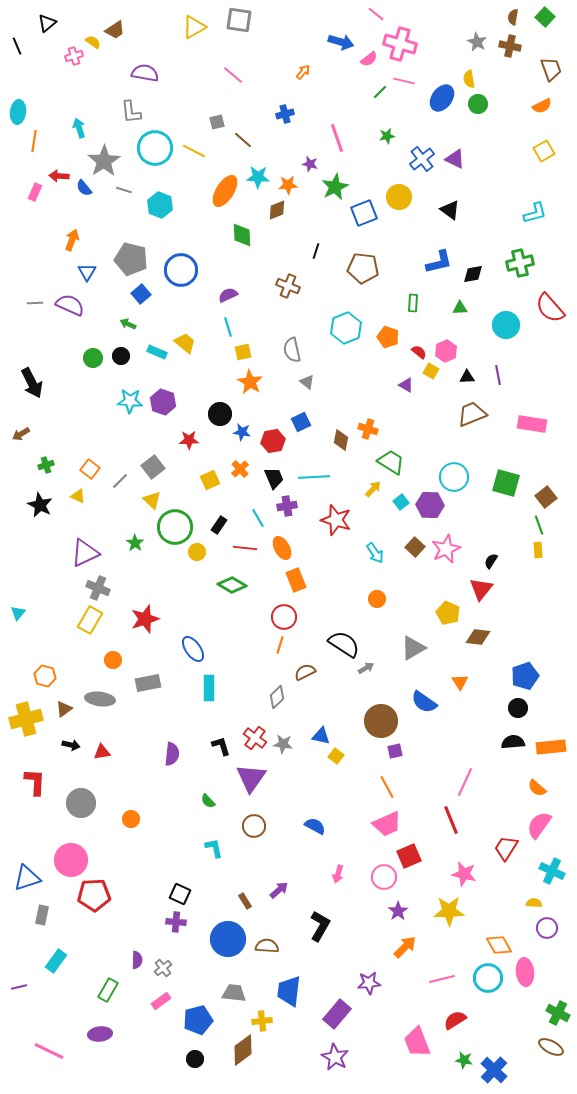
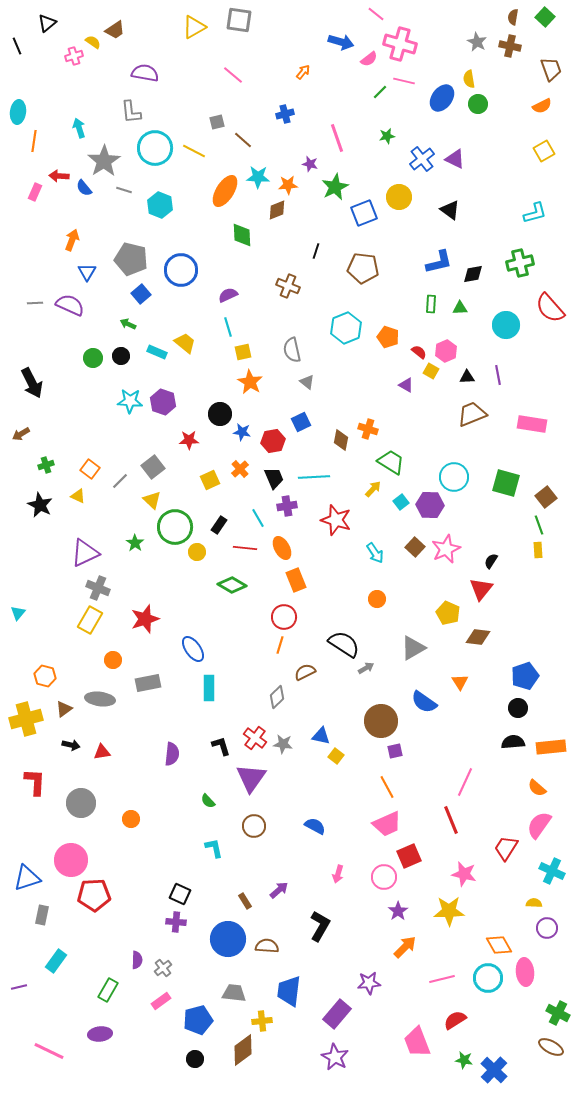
green rectangle at (413, 303): moved 18 px right, 1 px down
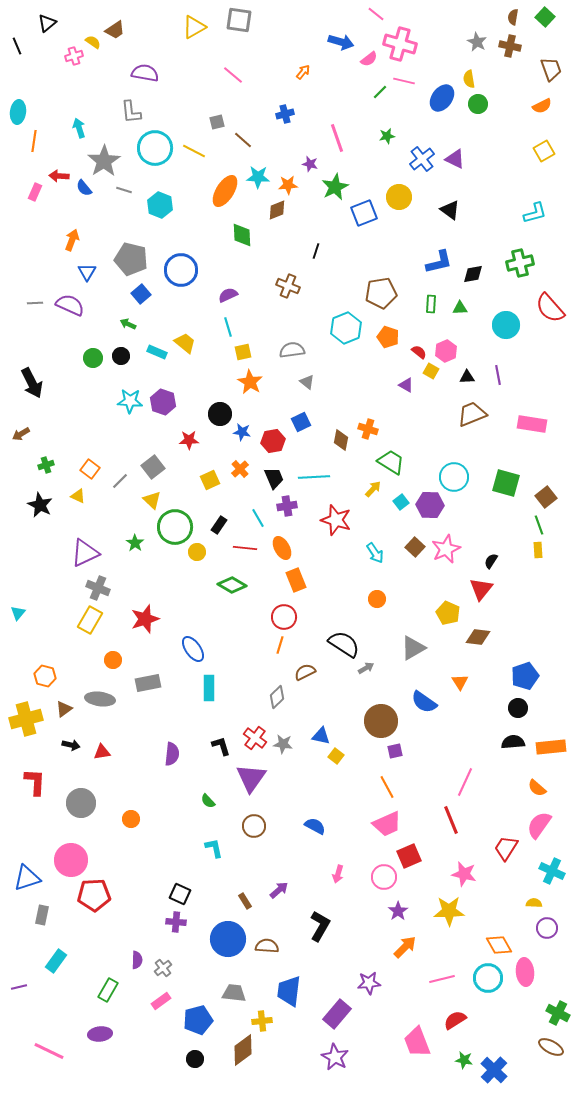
brown pentagon at (363, 268): moved 18 px right, 25 px down; rotated 16 degrees counterclockwise
gray semicircle at (292, 350): rotated 95 degrees clockwise
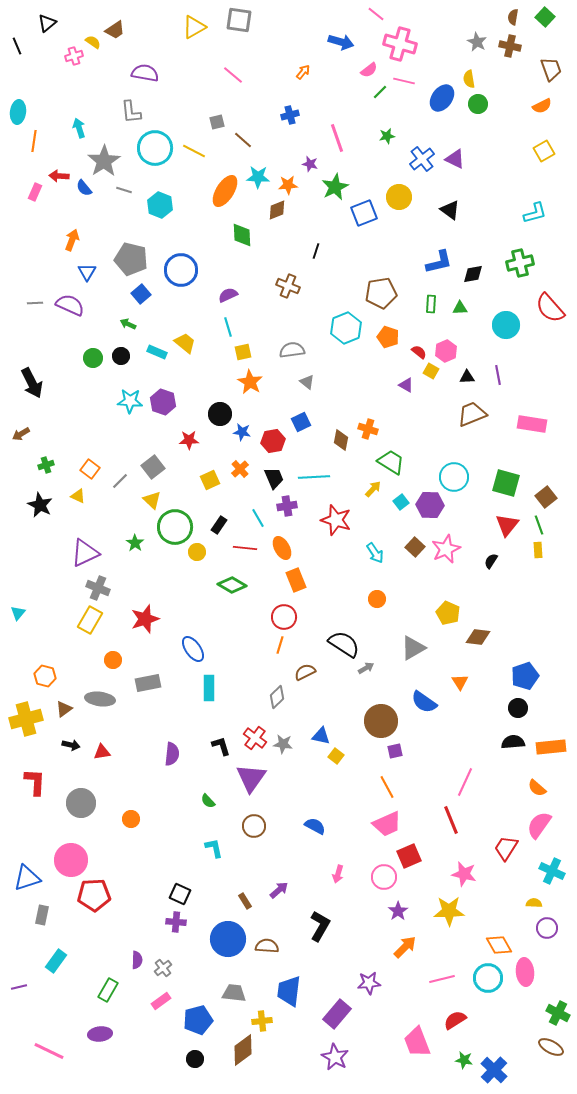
pink semicircle at (369, 59): moved 11 px down
blue cross at (285, 114): moved 5 px right, 1 px down
red triangle at (481, 589): moved 26 px right, 64 px up
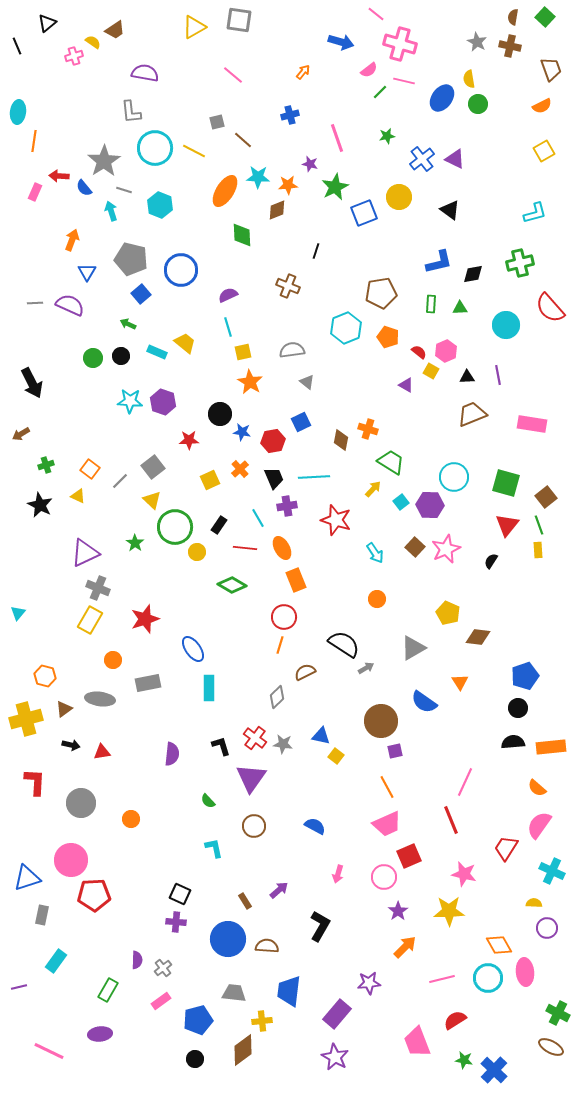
cyan arrow at (79, 128): moved 32 px right, 83 px down
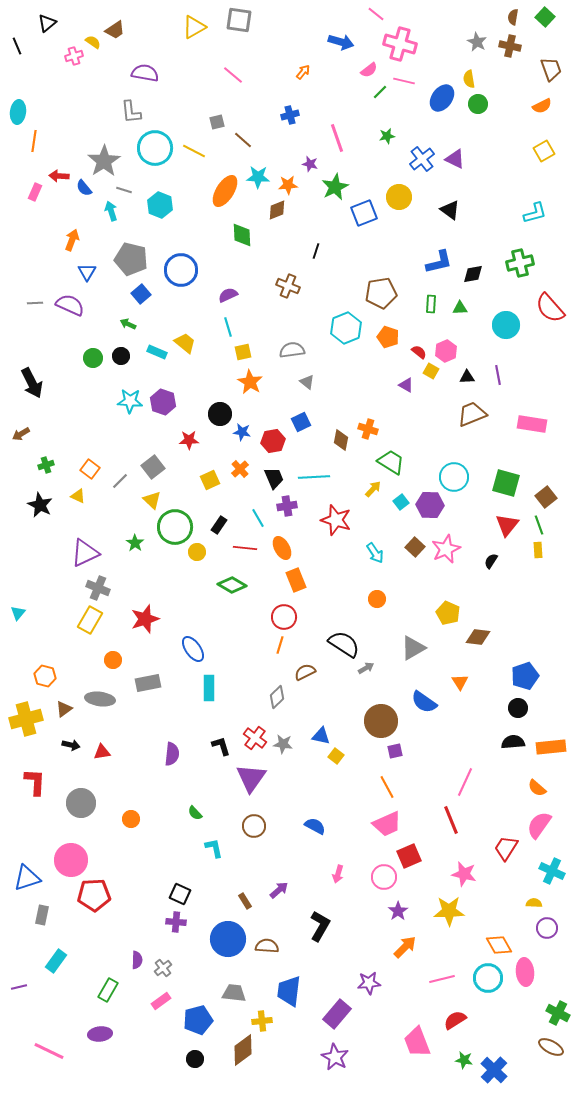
green semicircle at (208, 801): moved 13 px left, 12 px down
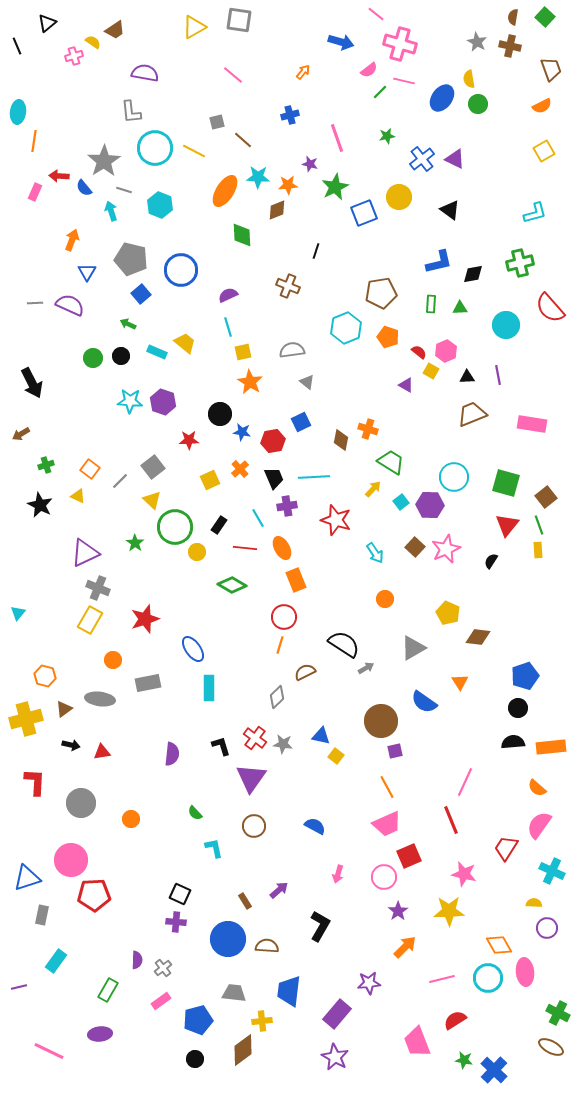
orange circle at (377, 599): moved 8 px right
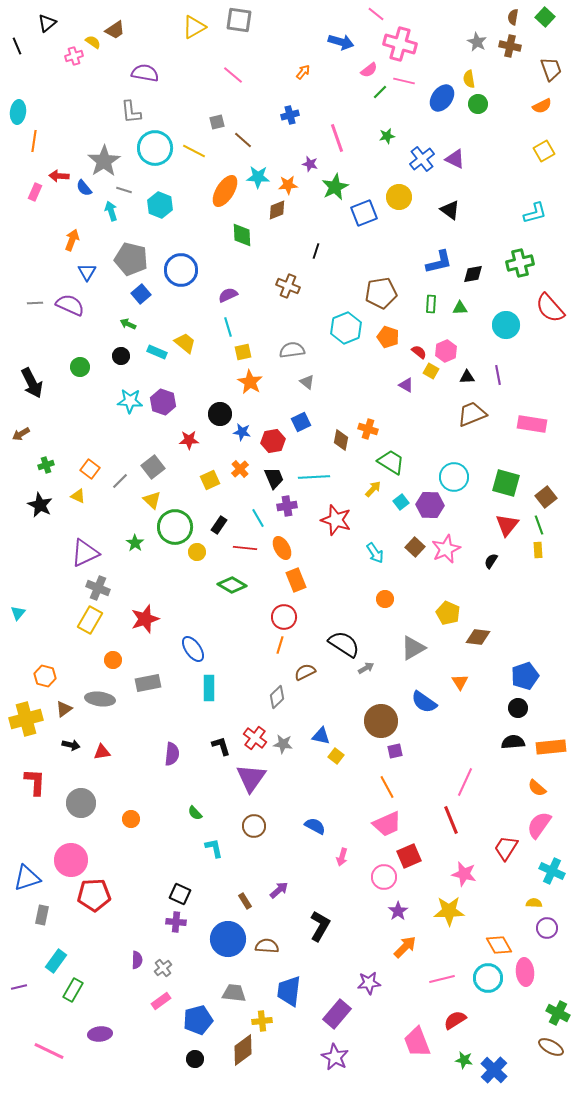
green circle at (93, 358): moved 13 px left, 9 px down
pink arrow at (338, 874): moved 4 px right, 17 px up
green rectangle at (108, 990): moved 35 px left
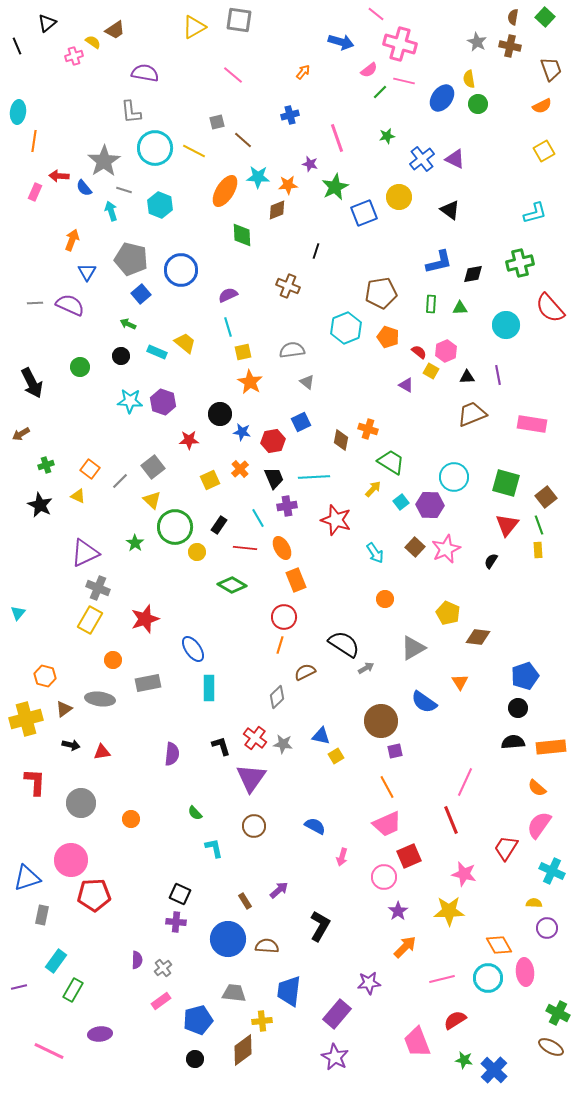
yellow square at (336, 756): rotated 21 degrees clockwise
